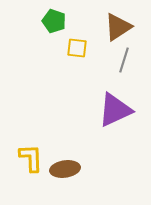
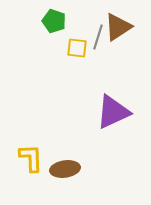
gray line: moved 26 px left, 23 px up
purple triangle: moved 2 px left, 2 px down
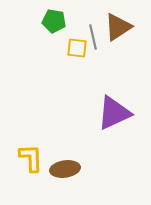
green pentagon: rotated 10 degrees counterclockwise
gray line: moved 5 px left; rotated 30 degrees counterclockwise
purple triangle: moved 1 px right, 1 px down
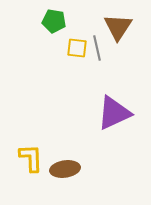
brown triangle: rotated 24 degrees counterclockwise
gray line: moved 4 px right, 11 px down
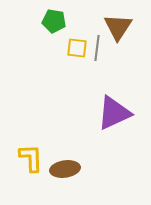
gray line: rotated 20 degrees clockwise
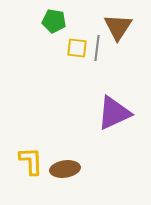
yellow L-shape: moved 3 px down
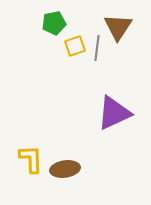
green pentagon: moved 2 px down; rotated 20 degrees counterclockwise
yellow square: moved 2 px left, 2 px up; rotated 25 degrees counterclockwise
yellow L-shape: moved 2 px up
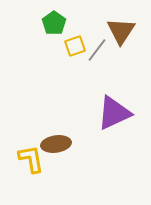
green pentagon: rotated 25 degrees counterclockwise
brown triangle: moved 3 px right, 4 px down
gray line: moved 2 px down; rotated 30 degrees clockwise
yellow L-shape: rotated 8 degrees counterclockwise
brown ellipse: moved 9 px left, 25 px up
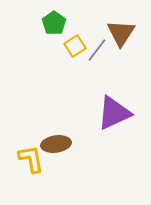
brown triangle: moved 2 px down
yellow square: rotated 15 degrees counterclockwise
